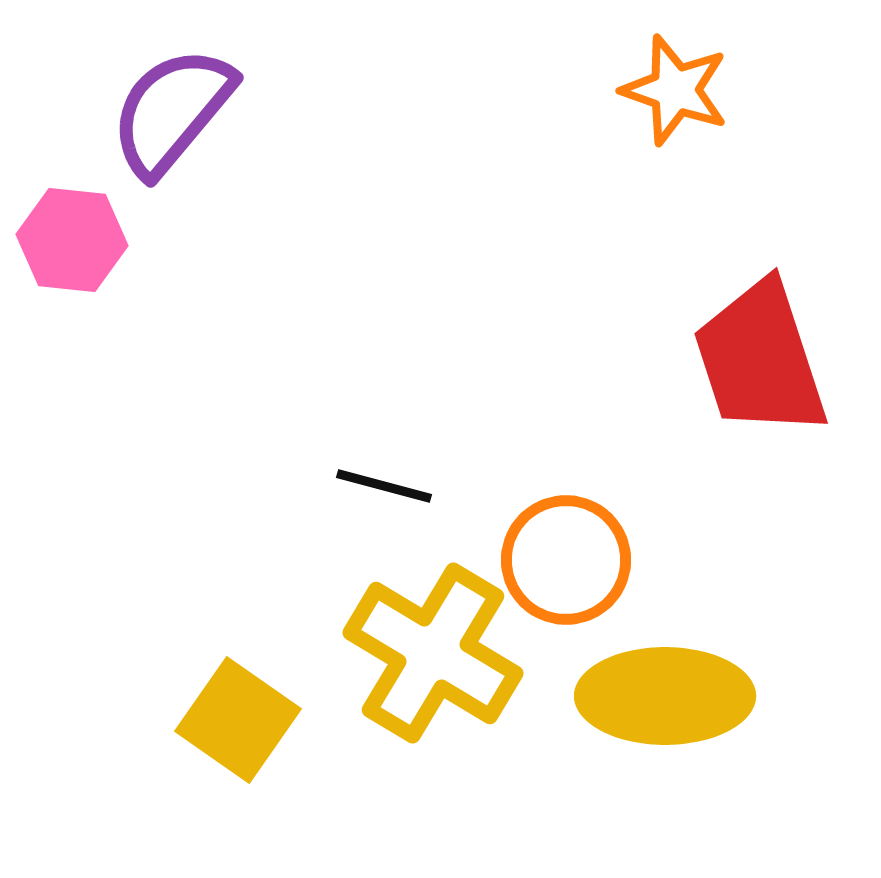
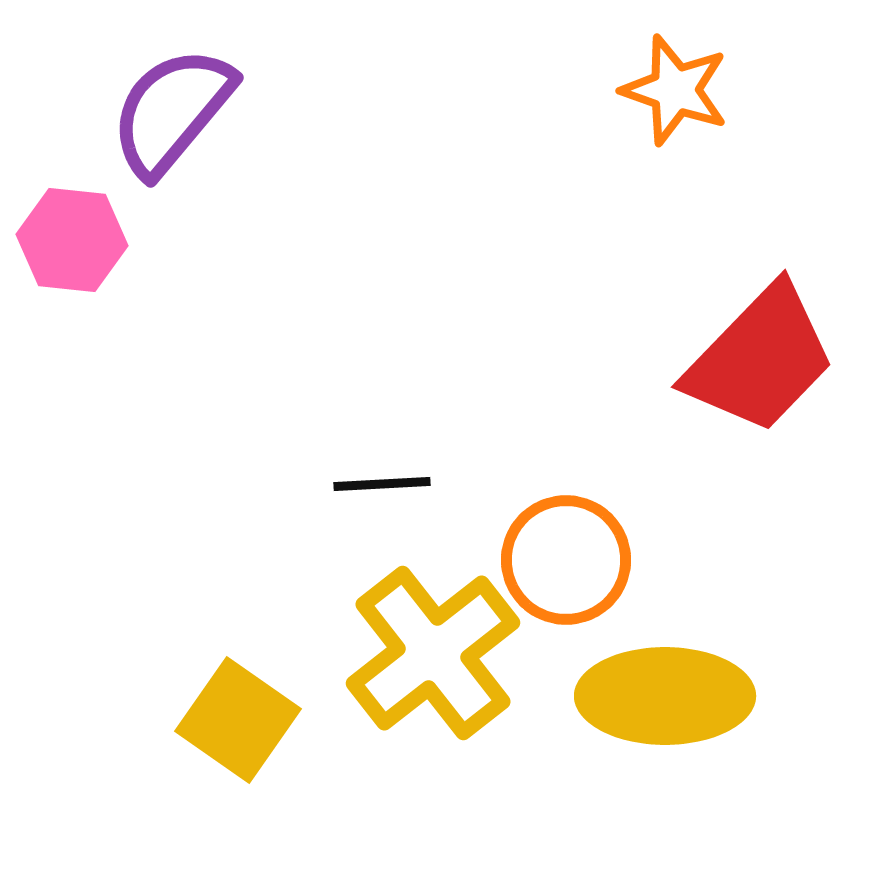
red trapezoid: rotated 118 degrees counterclockwise
black line: moved 2 px left, 2 px up; rotated 18 degrees counterclockwise
yellow cross: rotated 21 degrees clockwise
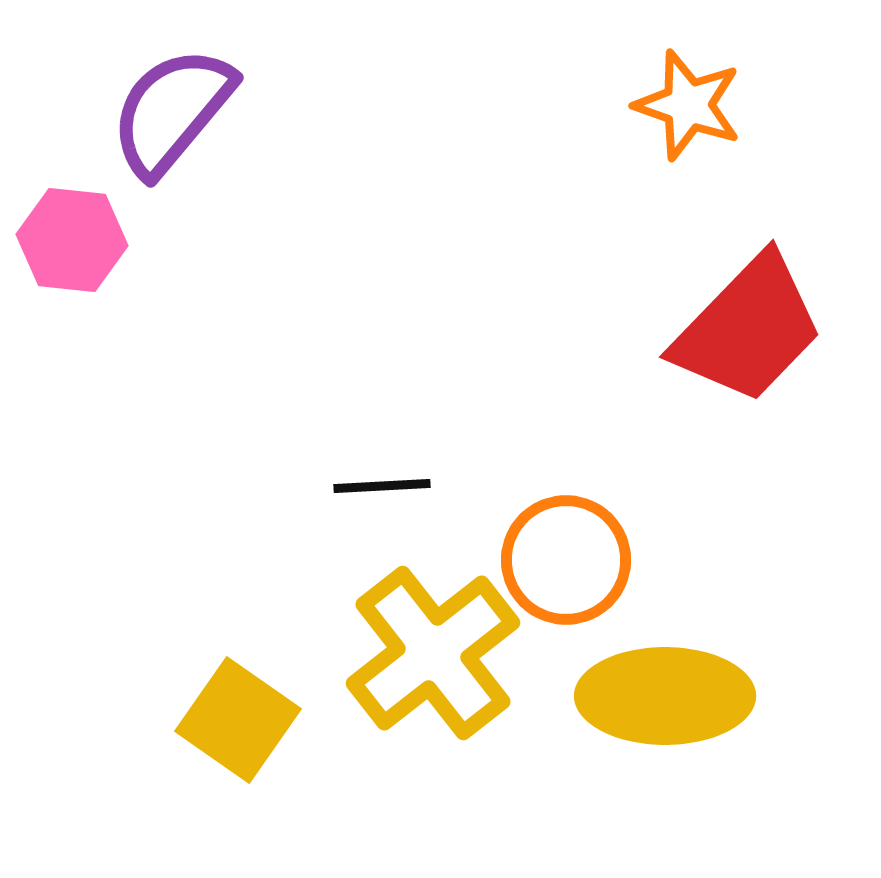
orange star: moved 13 px right, 15 px down
red trapezoid: moved 12 px left, 30 px up
black line: moved 2 px down
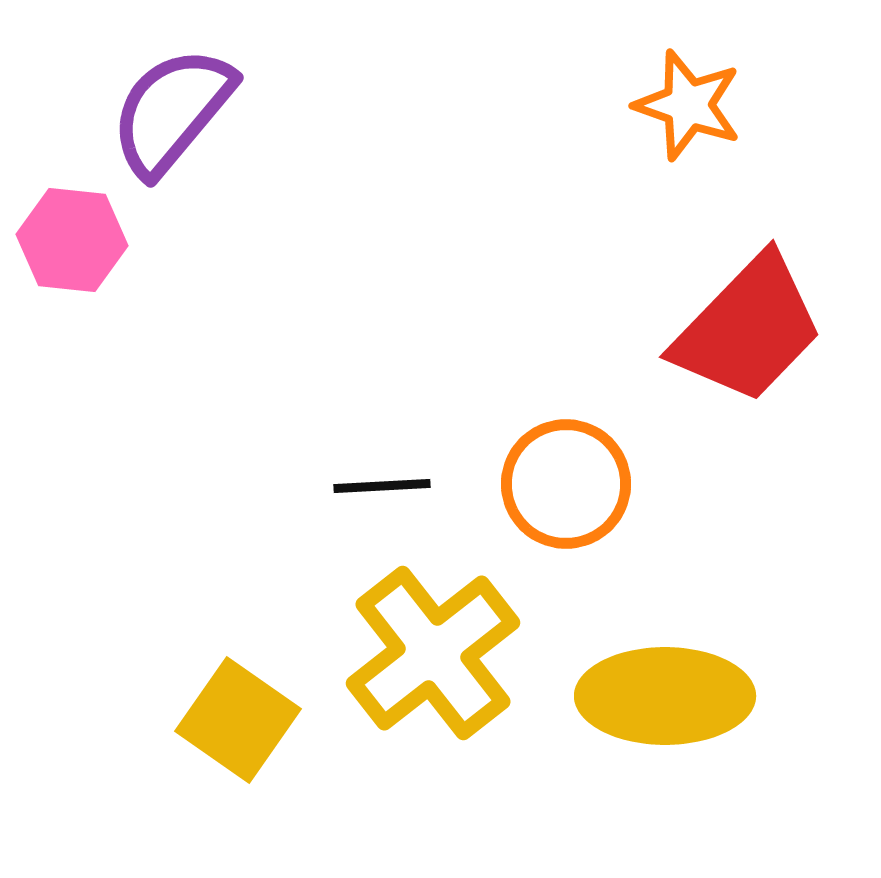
orange circle: moved 76 px up
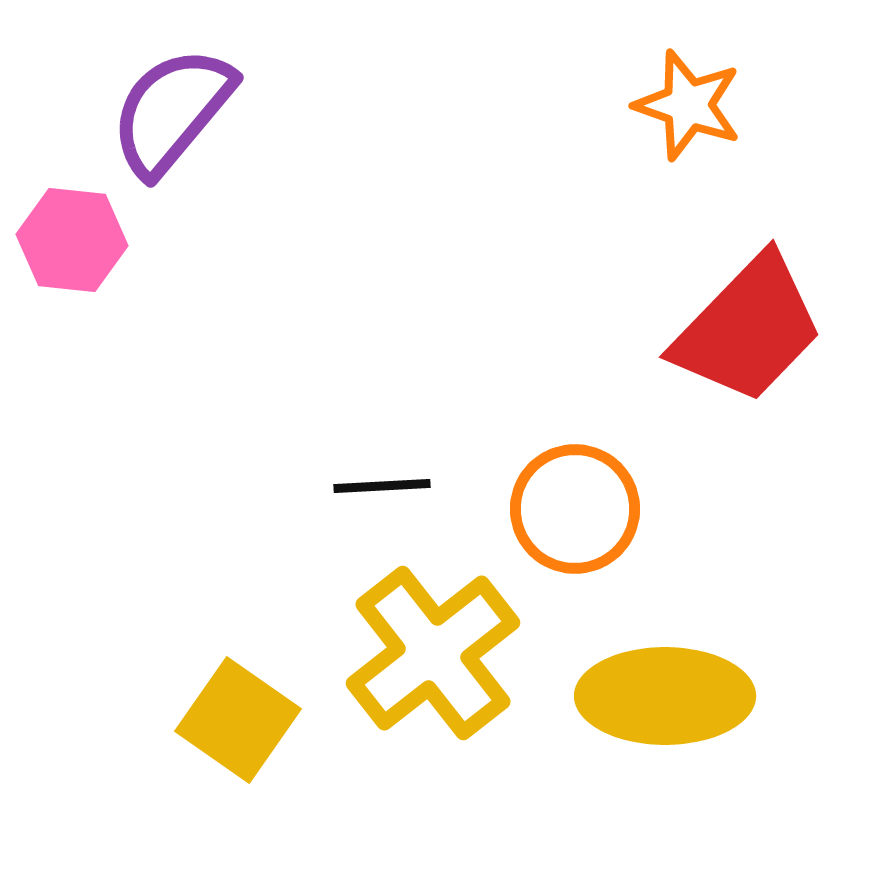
orange circle: moved 9 px right, 25 px down
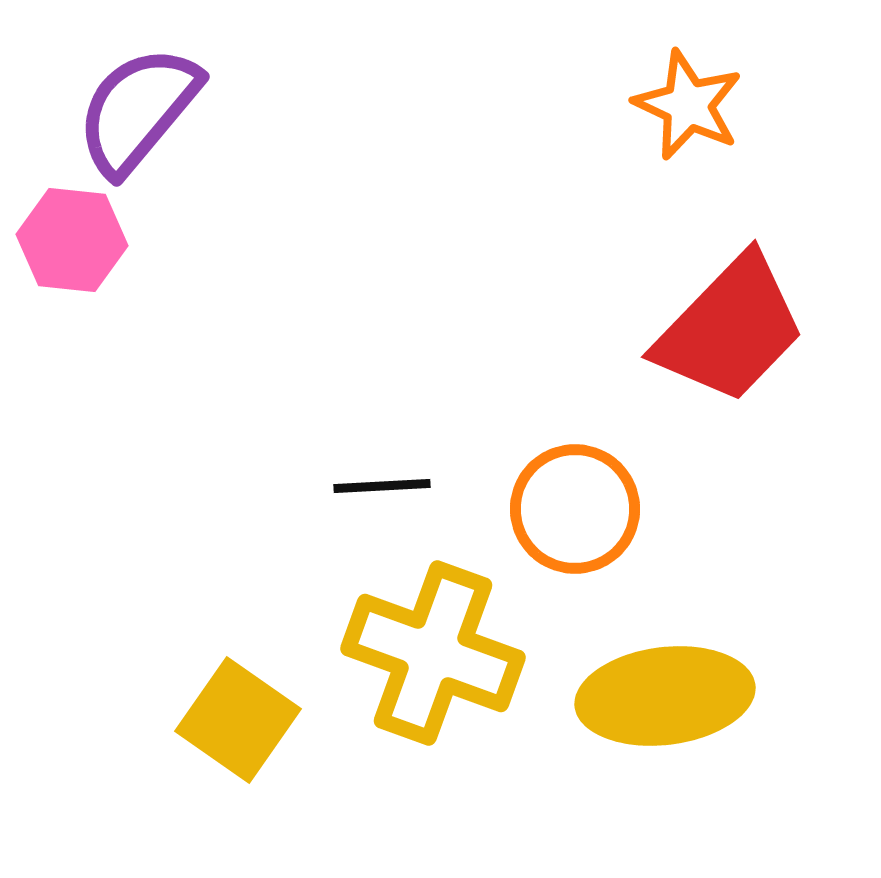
orange star: rotated 6 degrees clockwise
purple semicircle: moved 34 px left, 1 px up
red trapezoid: moved 18 px left
yellow cross: rotated 32 degrees counterclockwise
yellow ellipse: rotated 7 degrees counterclockwise
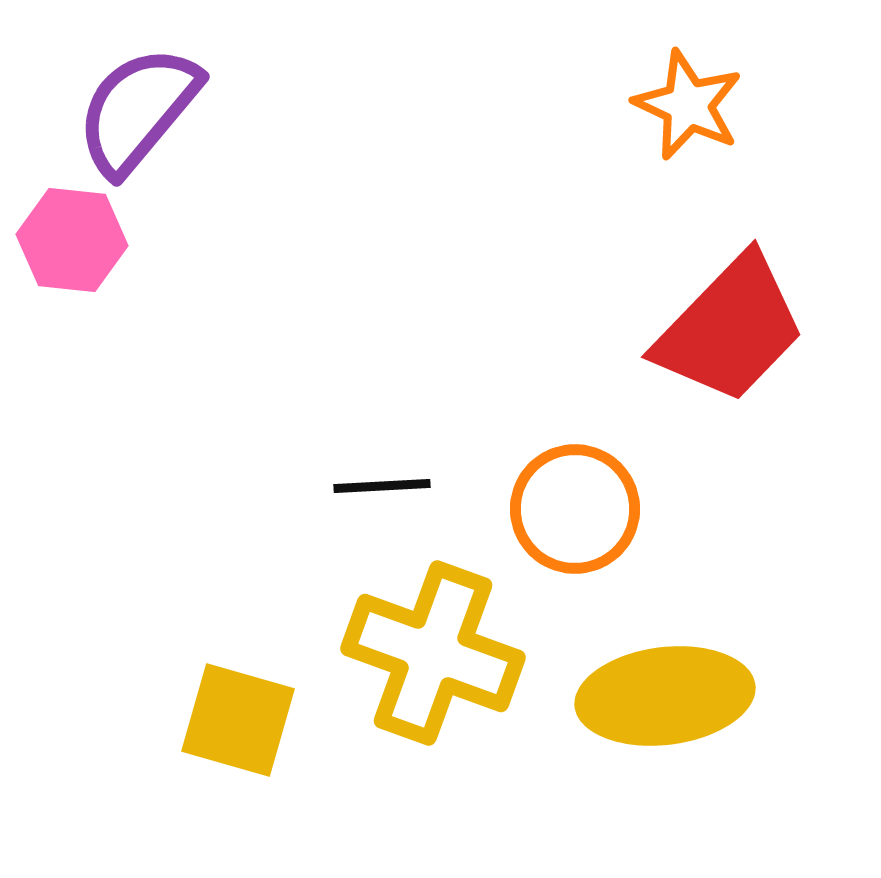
yellow square: rotated 19 degrees counterclockwise
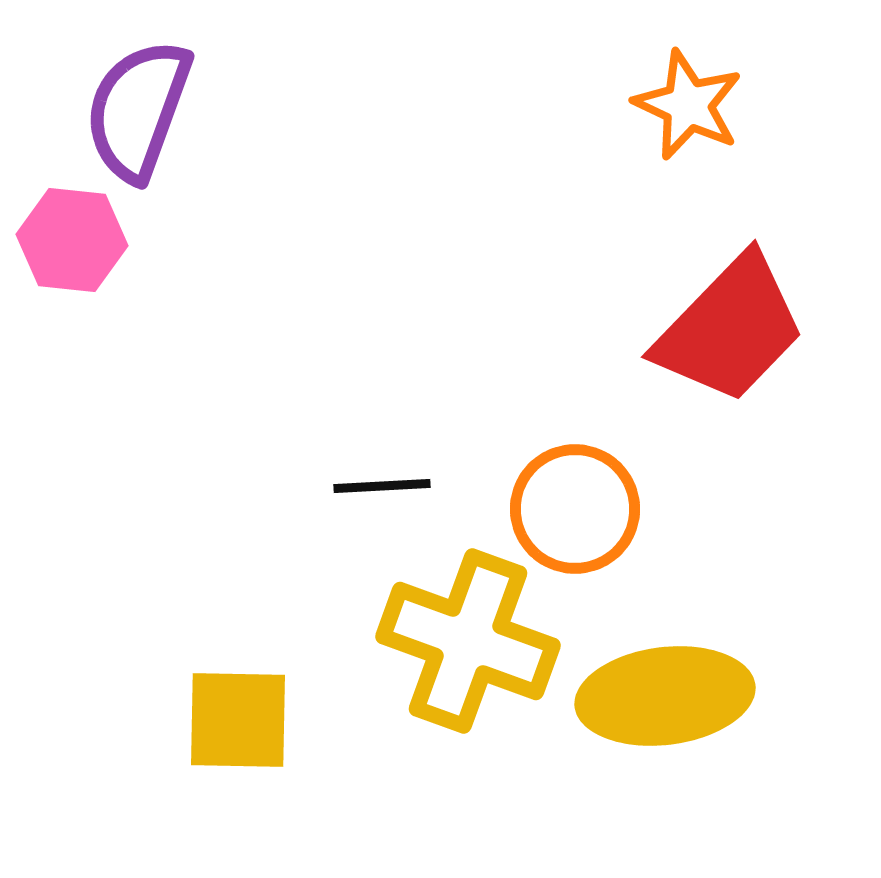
purple semicircle: rotated 20 degrees counterclockwise
yellow cross: moved 35 px right, 12 px up
yellow square: rotated 15 degrees counterclockwise
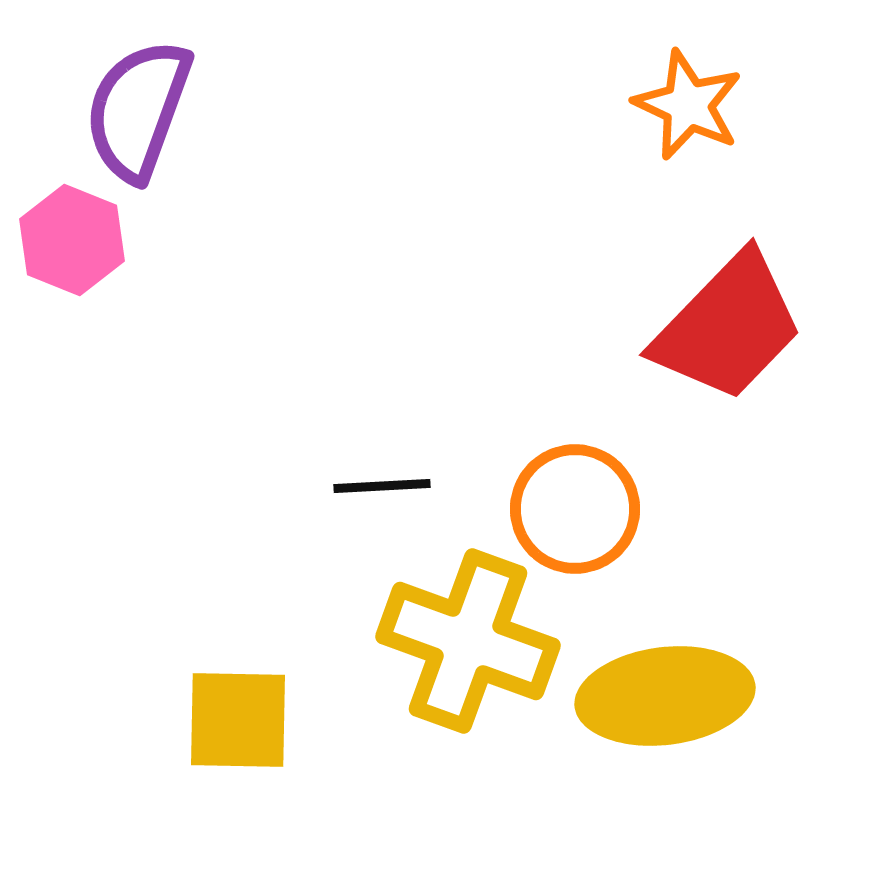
pink hexagon: rotated 16 degrees clockwise
red trapezoid: moved 2 px left, 2 px up
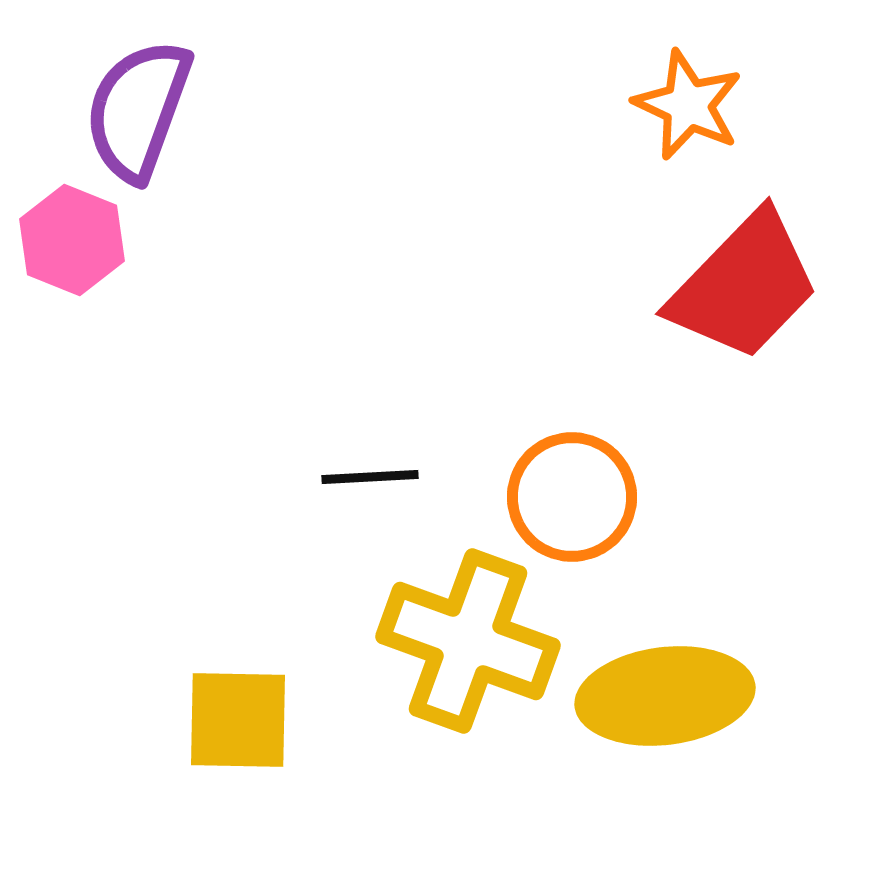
red trapezoid: moved 16 px right, 41 px up
black line: moved 12 px left, 9 px up
orange circle: moved 3 px left, 12 px up
